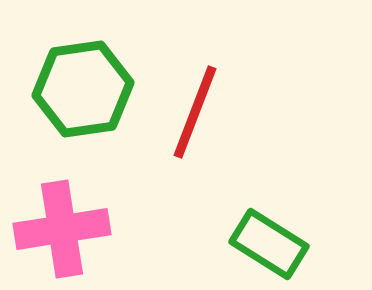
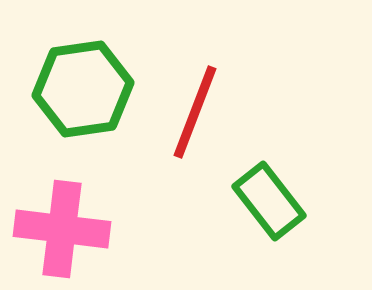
pink cross: rotated 16 degrees clockwise
green rectangle: moved 43 px up; rotated 20 degrees clockwise
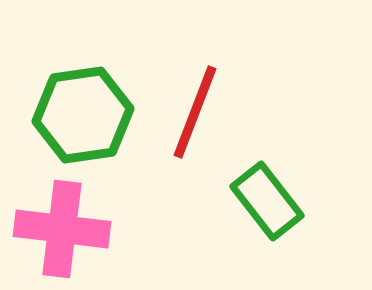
green hexagon: moved 26 px down
green rectangle: moved 2 px left
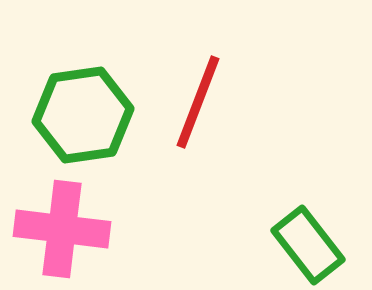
red line: moved 3 px right, 10 px up
green rectangle: moved 41 px right, 44 px down
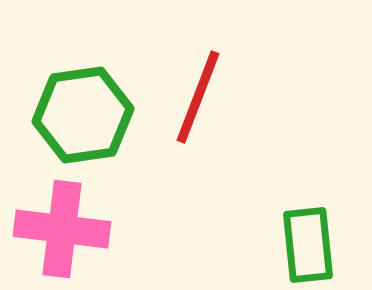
red line: moved 5 px up
green rectangle: rotated 32 degrees clockwise
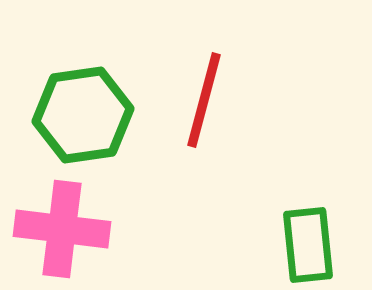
red line: moved 6 px right, 3 px down; rotated 6 degrees counterclockwise
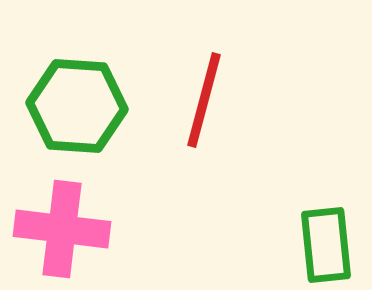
green hexagon: moved 6 px left, 9 px up; rotated 12 degrees clockwise
green rectangle: moved 18 px right
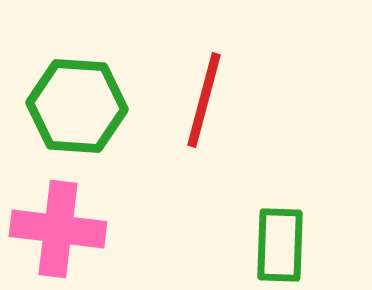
pink cross: moved 4 px left
green rectangle: moved 46 px left; rotated 8 degrees clockwise
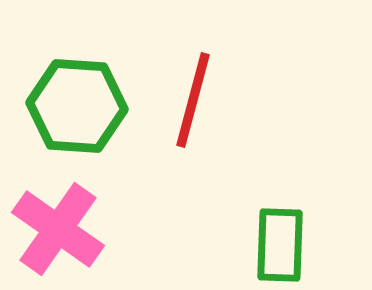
red line: moved 11 px left
pink cross: rotated 28 degrees clockwise
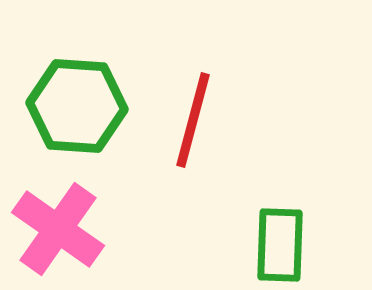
red line: moved 20 px down
